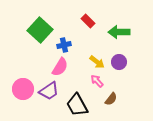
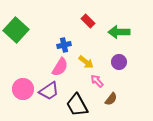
green square: moved 24 px left
yellow arrow: moved 11 px left
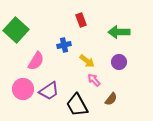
red rectangle: moved 7 px left, 1 px up; rotated 24 degrees clockwise
yellow arrow: moved 1 px right, 1 px up
pink semicircle: moved 24 px left, 6 px up
pink arrow: moved 3 px left, 1 px up
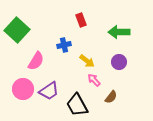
green square: moved 1 px right
brown semicircle: moved 2 px up
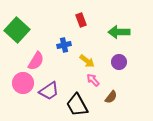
pink arrow: moved 1 px left
pink circle: moved 6 px up
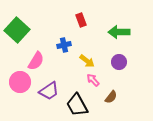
pink circle: moved 3 px left, 1 px up
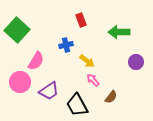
blue cross: moved 2 px right
purple circle: moved 17 px right
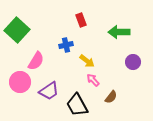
purple circle: moved 3 px left
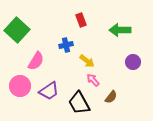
green arrow: moved 1 px right, 2 px up
pink circle: moved 4 px down
black trapezoid: moved 2 px right, 2 px up
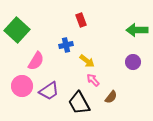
green arrow: moved 17 px right
pink circle: moved 2 px right
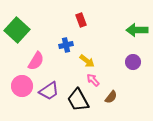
black trapezoid: moved 1 px left, 3 px up
